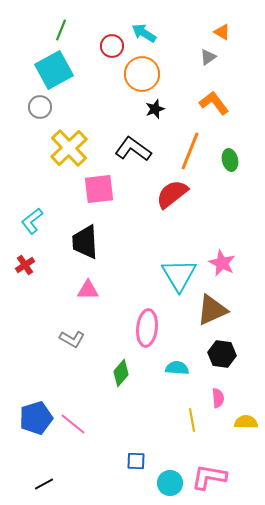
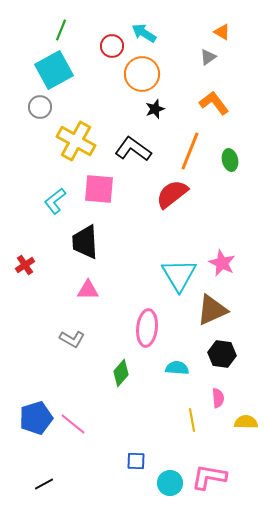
yellow cross: moved 7 px right, 7 px up; rotated 18 degrees counterclockwise
pink square: rotated 12 degrees clockwise
cyan L-shape: moved 23 px right, 20 px up
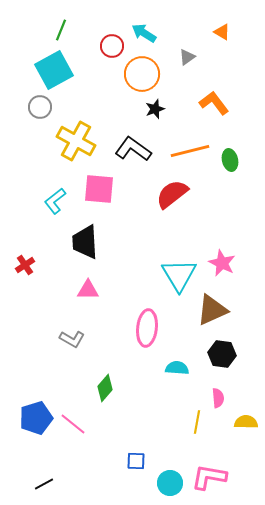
gray triangle: moved 21 px left
orange line: rotated 54 degrees clockwise
green diamond: moved 16 px left, 15 px down
yellow line: moved 5 px right, 2 px down; rotated 20 degrees clockwise
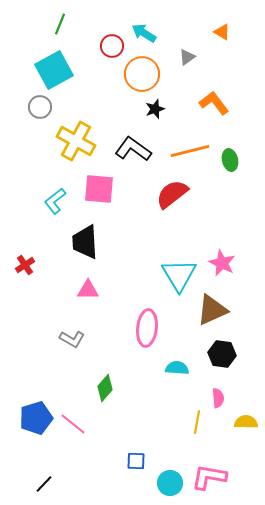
green line: moved 1 px left, 6 px up
black line: rotated 18 degrees counterclockwise
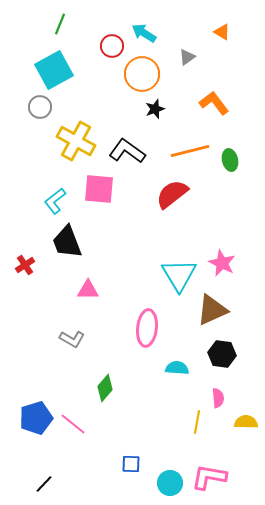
black L-shape: moved 6 px left, 2 px down
black trapezoid: moved 18 px left; rotated 18 degrees counterclockwise
blue square: moved 5 px left, 3 px down
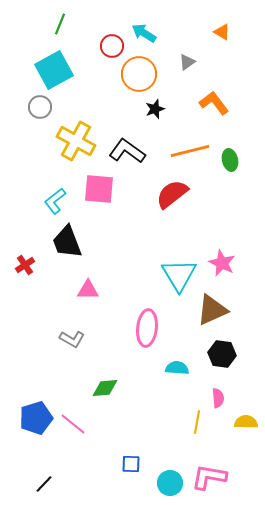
gray triangle: moved 5 px down
orange circle: moved 3 px left
green diamond: rotated 44 degrees clockwise
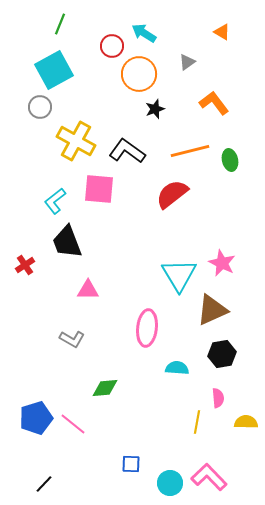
black hexagon: rotated 16 degrees counterclockwise
pink L-shape: rotated 36 degrees clockwise
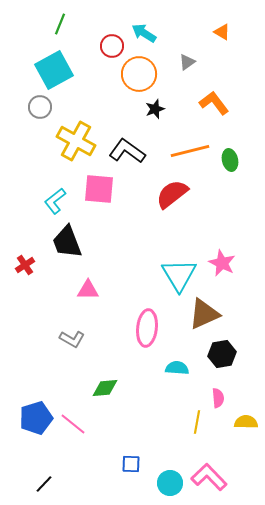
brown triangle: moved 8 px left, 4 px down
